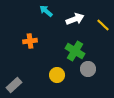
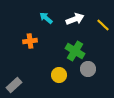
cyan arrow: moved 7 px down
yellow circle: moved 2 px right
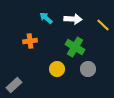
white arrow: moved 2 px left; rotated 24 degrees clockwise
green cross: moved 4 px up
yellow circle: moved 2 px left, 6 px up
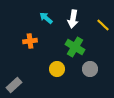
white arrow: rotated 96 degrees clockwise
gray circle: moved 2 px right
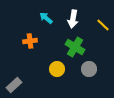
gray circle: moved 1 px left
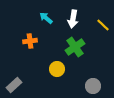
green cross: rotated 24 degrees clockwise
gray circle: moved 4 px right, 17 px down
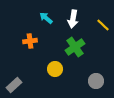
yellow circle: moved 2 px left
gray circle: moved 3 px right, 5 px up
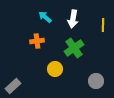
cyan arrow: moved 1 px left, 1 px up
yellow line: rotated 48 degrees clockwise
orange cross: moved 7 px right
green cross: moved 1 px left, 1 px down
gray rectangle: moved 1 px left, 1 px down
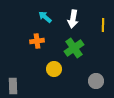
yellow circle: moved 1 px left
gray rectangle: rotated 49 degrees counterclockwise
